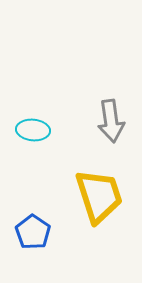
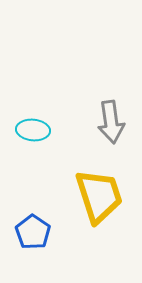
gray arrow: moved 1 px down
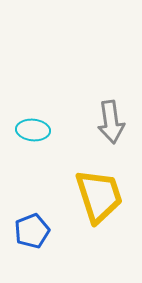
blue pentagon: moved 1 px left, 1 px up; rotated 16 degrees clockwise
